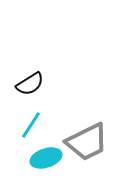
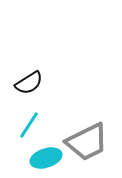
black semicircle: moved 1 px left, 1 px up
cyan line: moved 2 px left
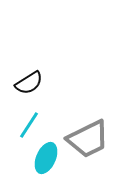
gray trapezoid: moved 1 px right, 3 px up
cyan ellipse: rotated 48 degrees counterclockwise
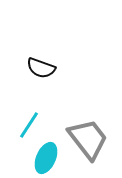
black semicircle: moved 12 px right, 15 px up; rotated 52 degrees clockwise
gray trapezoid: rotated 102 degrees counterclockwise
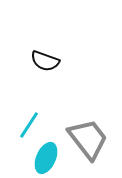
black semicircle: moved 4 px right, 7 px up
